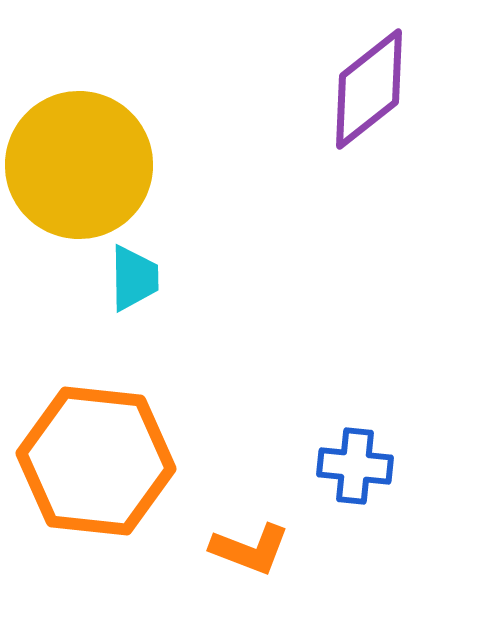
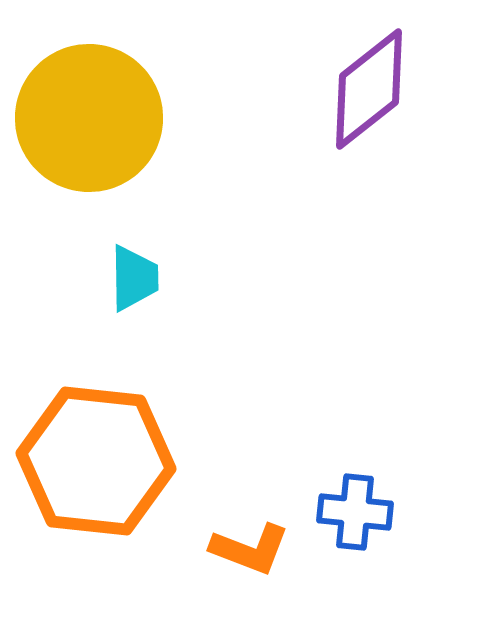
yellow circle: moved 10 px right, 47 px up
blue cross: moved 46 px down
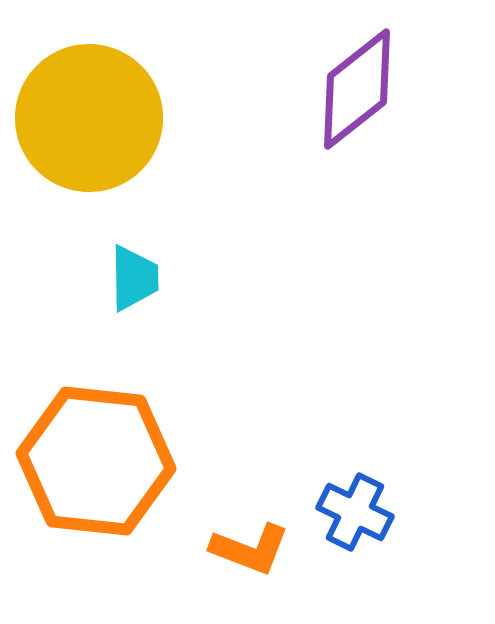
purple diamond: moved 12 px left
blue cross: rotated 20 degrees clockwise
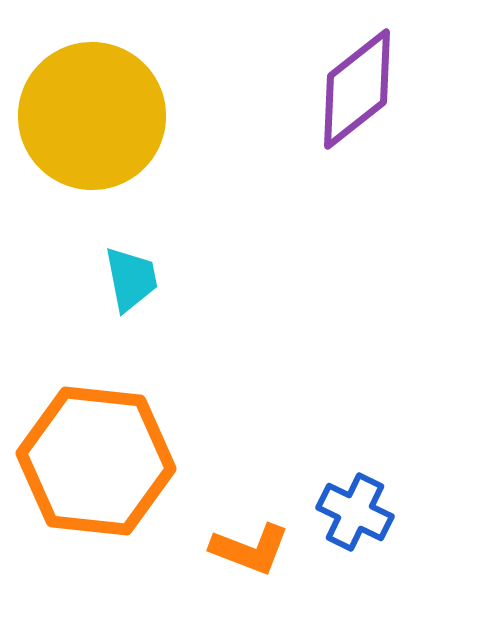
yellow circle: moved 3 px right, 2 px up
cyan trapezoid: moved 3 px left, 1 px down; rotated 10 degrees counterclockwise
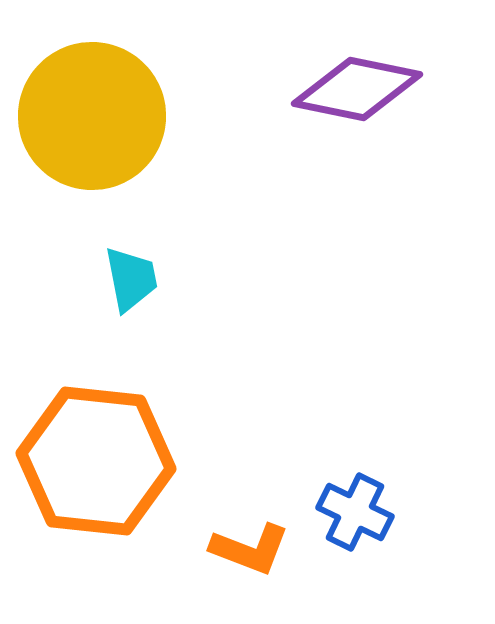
purple diamond: rotated 50 degrees clockwise
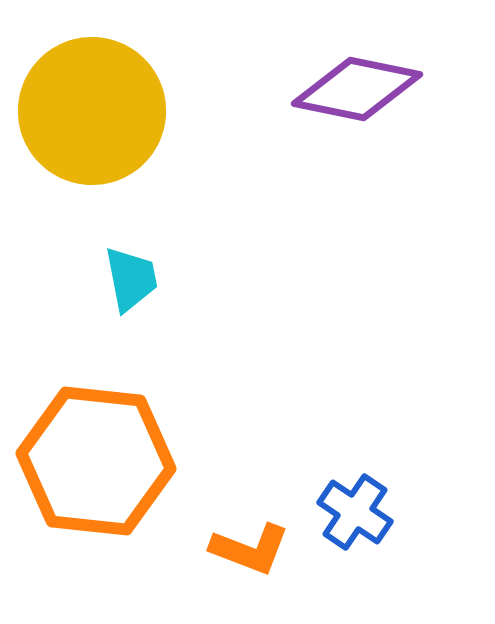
yellow circle: moved 5 px up
blue cross: rotated 8 degrees clockwise
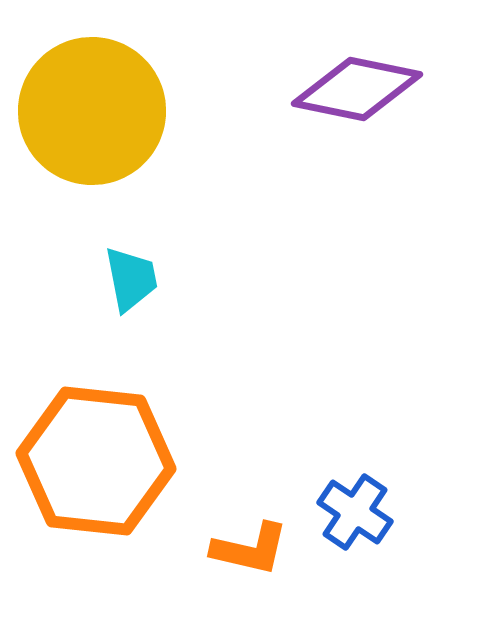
orange L-shape: rotated 8 degrees counterclockwise
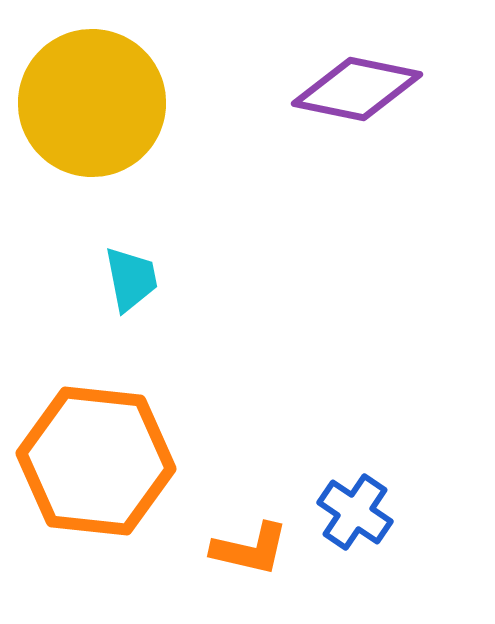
yellow circle: moved 8 px up
